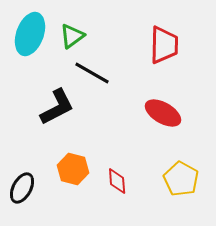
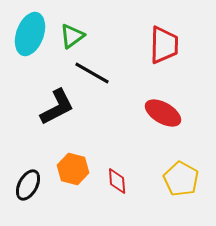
black ellipse: moved 6 px right, 3 px up
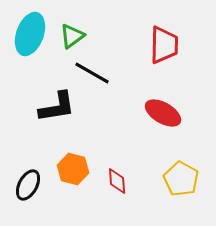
black L-shape: rotated 18 degrees clockwise
